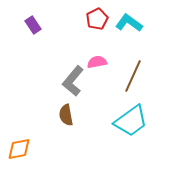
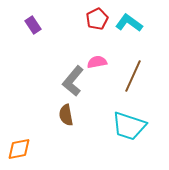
cyan trapezoid: moved 2 px left, 5 px down; rotated 54 degrees clockwise
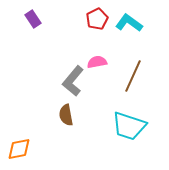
purple rectangle: moved 6 px up
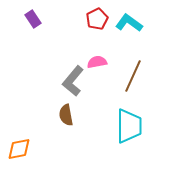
cyan trapezoid: rotated 108 degrees counterclockwise
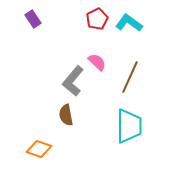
pink semicircle: rotated 54 degrees clockwise
brown line: moved 3 px left, 1 px down
orange diamond: moved 20 px right; rotated 30 degrees clockwise
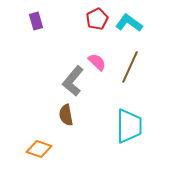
purple rectangle: moved 3 px right, 2 px down; rotated 18 degrees clockwise
brown line: moved 10 px up
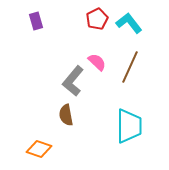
cyan L-shape: rotated 16 degrees clockwise
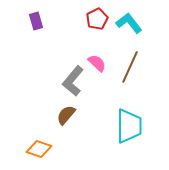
pink semicircle: moved 1 px down
brown semicircle: rotated 50 degrees clockwise
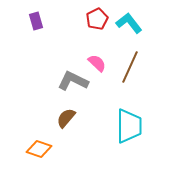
gray L-shape: rotated 76 degrees clockwise
brown semicircle: moved 3 px down
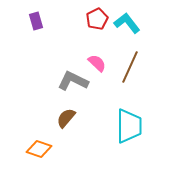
cyan L-shape: moved 2 px left
